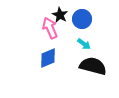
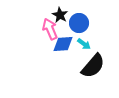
blue circle: moved 3 px left, 4 px down
pink arrow: moved 1 px down
blue diamond: moved 15 px right, 14 px up; rotated 20 degrees clockwise
black semicircle: rotated 116 degrees clockwise
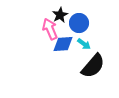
black star: rotated 14 degrees clockwise
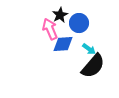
cyan arrow: moved 5 px right, 5 px down
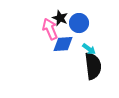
black star: moved 3 px down; rotated 21 degrees counterclockwise
black semicircle: rotated 48 degrees counterclockwise
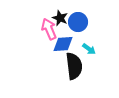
blue circle: moved 1 px left, 1 px up
pink arrow: moved 1 px left
black semicircle: moved 19 px left
